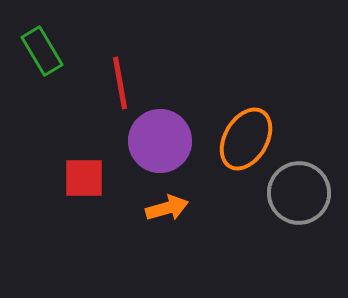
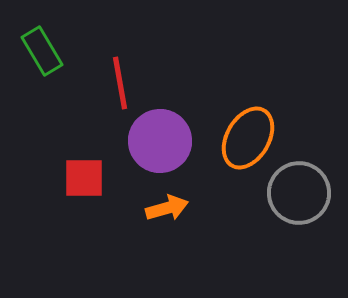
orange ellipse: moved 2 px right, 1 px up
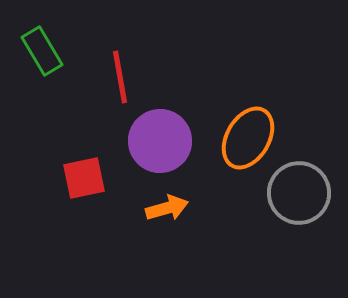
red line: moved 6 px up
red square: rotated 12 degrees counterclockwise
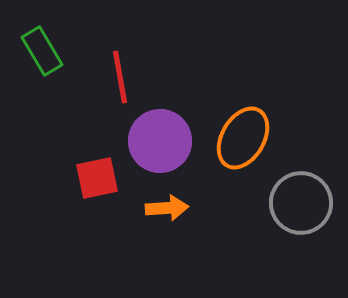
orange ellipse: moved 5 px left
red square: moved 13 px right
gray circle: moved 2 px right, 10 px down
orange arrow: rotated 12 degrees clockwise
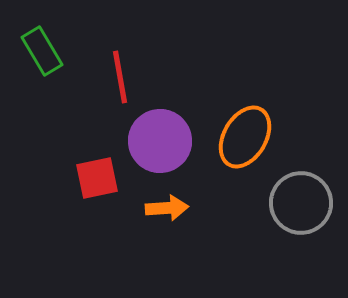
orange ellipse: moved 2 px right, 1 px up
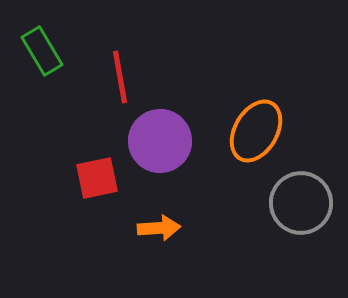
orange ellipse: moved 11 px right, 6 px up
orange arrow: moved 8 px left, 20 px down
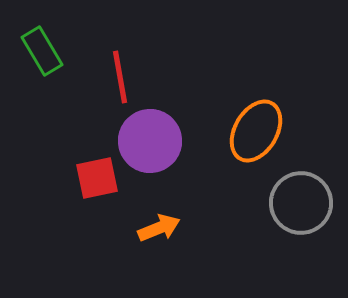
purple circle: moved 10 px left
orange arrow: rotated 18 degrees counterclockwise
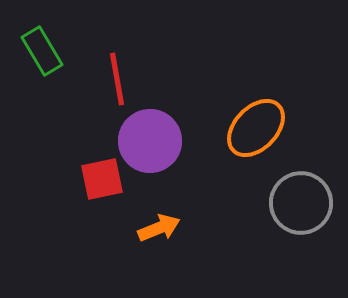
red line: moved 3 px left, 2 px down
orange ellipse: moved 3 px up; rotated 14 degrees clockwise
red square: moved 5 px right, 1 px down
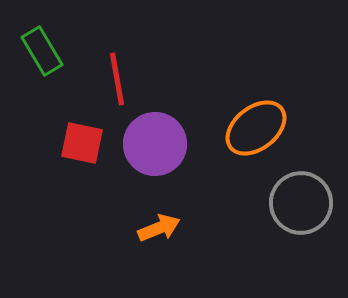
orange ellipse: rotated 8 degrees clockwise
purple circle: moved 5 px right, 3 px down
red square: moved 20 px left, 36 px up; rotated 24 degrees clockwise
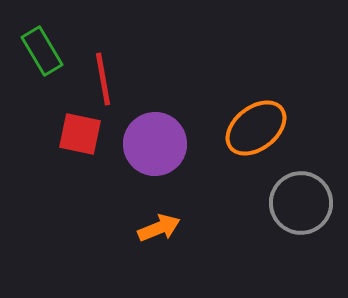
red line: moved 14 px left
red square: moved 2 px left, 9 px up
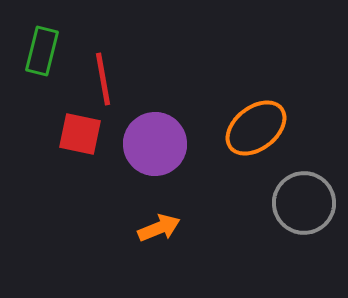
green rectangle: rotated 45 degrees clockwise
gray circle: moved 3 px right
